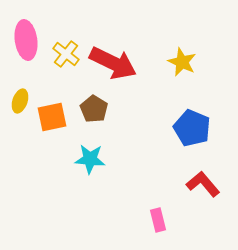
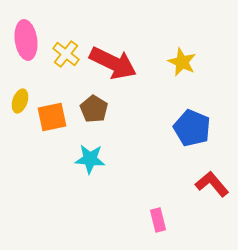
red L-shape: moved 9 px right
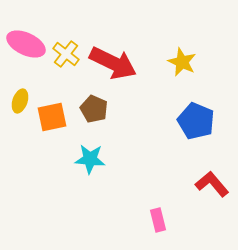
pink ellipse: moved 4 px down; rotated 57 degrees counterclockwise
brown pentagon: rotated 8 degrees counterclockwise
blue pentagon: moved 4 px right, 7 px up
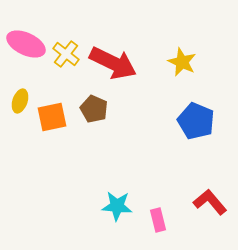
cyan star: moved 27 px right, 47 px down
red L-shape: moved 2 px left, 18 px down
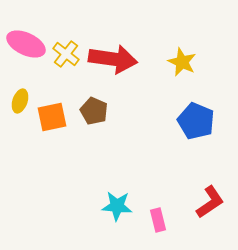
red arrow: moved 4 px up; rotated 18 degrees counterclockwise
brown pentagon: moved 2 px down
red L-shape: rotated 96 degrees clockwise
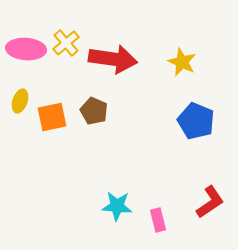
pink ellipse: moved 5 px down; rotated 21 degrees counterclockwise
yellow cross: moved 11 px up; rotated 12 degrees clockwise
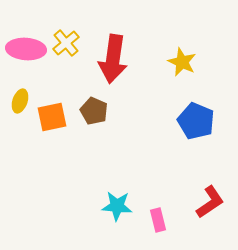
red arrow: rotated 90 degrees clockwise
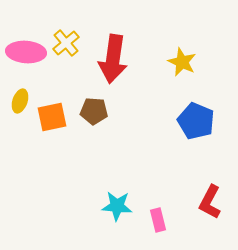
pink ellipse: moved 3 px down
brown pentagon: rotated 20 degrees counterclockwise
red L-shape: rotated 152 degrees clockwise
